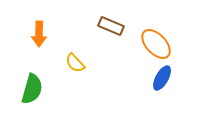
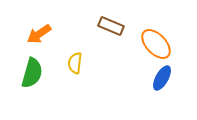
orange arrow: rotated 55 degrees clockwise
yellow semicircle: rotated 50 degrees clockwise
green semicircle: moved 16 px up
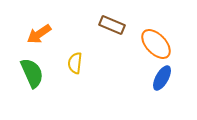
brown rectangle: moved 1 px right, 1 px up
green semicircle: rotated 40 degrees counterclockwise
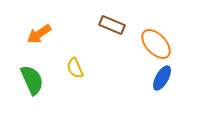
yellow semicircle: moved 5 px down; rotated 30 degrees counterclockwise
green semicircle: moved 7 px down
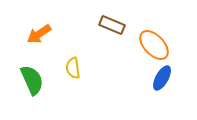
orange ellipse: moved 2 px left, 1 px down
yellow semicircle: moved 2 px left; rotated 15 degrees clockwise
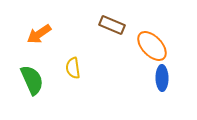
orange ellipse: moved 2 px left, 1 px down
blue ellipse: rotated 30 degrees counterclockwise
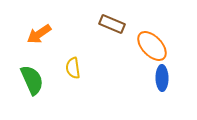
brown rectangle: moved 1 px up
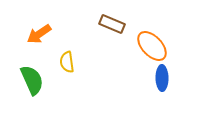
yellow semicircle: moved 6 px left, 6 px up
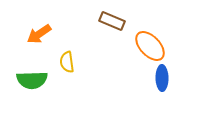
brown rectangle: moved 3 px up
orange ellipse: moved 2 px left
green semicircle: rotated 112 degrees clockwise
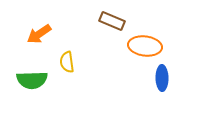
orange ellipse: moved 5 px left; rotated 40 degrees counterclockwise
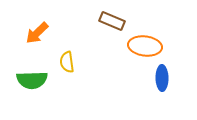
orange arrow: moved 2 px left, 1 px up; rotated 10 degrees counterclockwise
